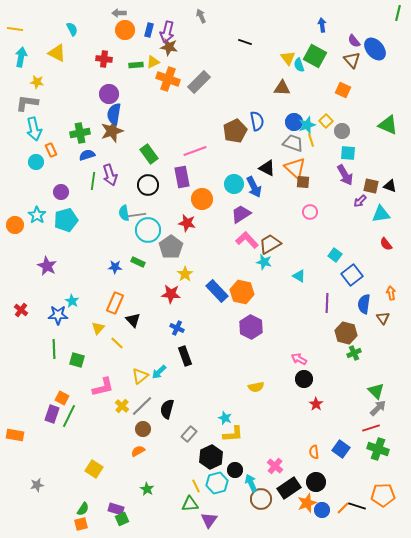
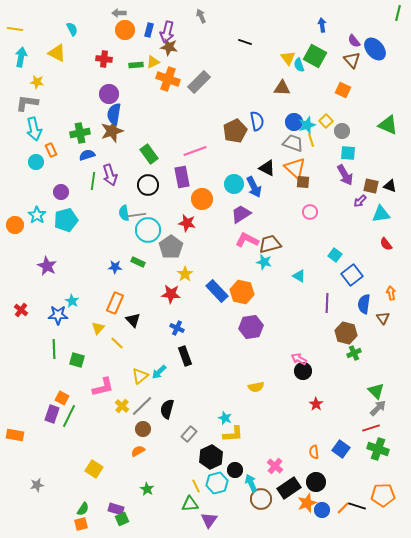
pink L-shape at (247, 240): rotated 20 degrees counterclockwise
brown trapezoid at (270, 244): rotated 15 degrees clockwise
purple hexagon at (251, 327): rotated 25 degrees clockwise
black circle at (304, 379): moved 1 px left, 8 px up
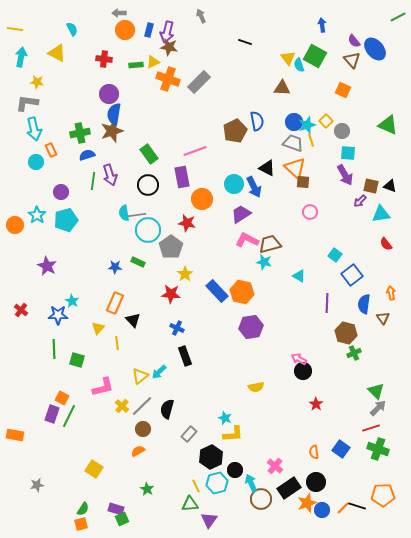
green line at (398, 13): moved 4 px down; rotated 49 degrees clockwise
yellow line at (117, 343): rotated 40 degrees clockwise
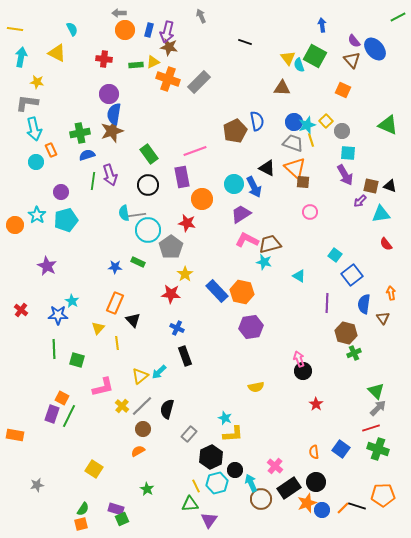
pink arrow at (299, 359): rotated 42 degrees clockwise
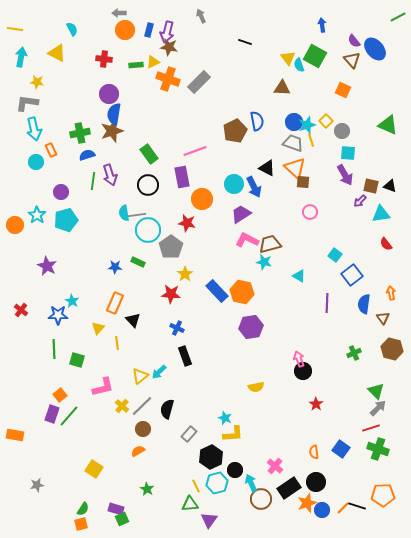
brown hexagon at (346, 333): moved 46 px right, 16 px down
orange square at (62, 398): moved 2 px left, 3 px up; rotated 24 degrees clockwise
green line at (69, 416): rotated 15 degrees clockwise
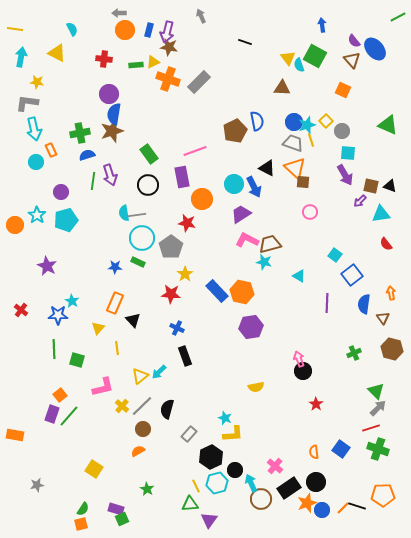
cyan circle at (148, 230): moved 6 px left, 8 px down
yellow line at (117, 343): moved 5 px down
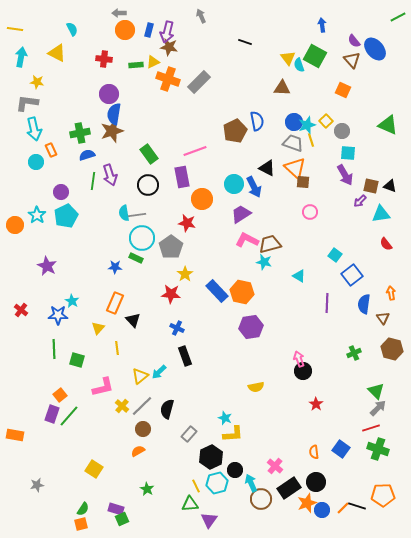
cyan pentagon at (66, 220): moved 4 px up; rotated 10 degrees counterclockwise
green rectangle at (138, 262): moved 2 px left, 4 px up
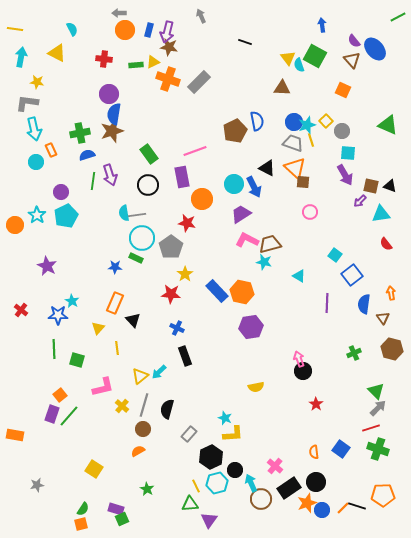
gray line at (142, 406): moved 2 px right, 1 px up; rotated 30 degrees counterclockwise
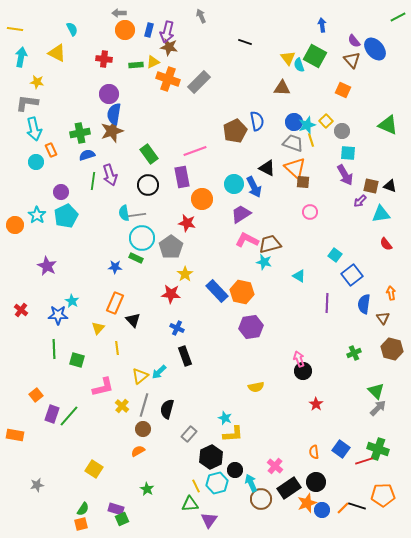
orange square at (60, 395): moved 24 px left
red line at (371, 428): moved 7 px left, 33 px down
